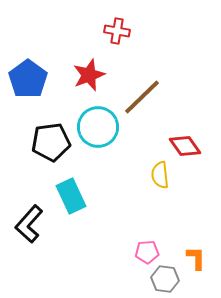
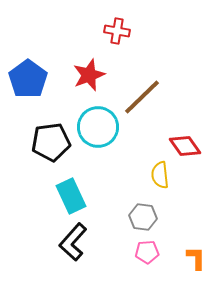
black L-shape: moved 44 px right, 18 px down
gray hexagon: moved 22 px left, 62 px up
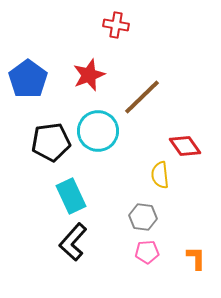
red cross: moved 1 px left, 6 px up
cyan circle: moved 4 px down
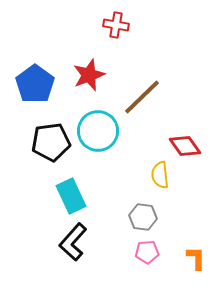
blue pentagon: moved 7 px right, 5 px down
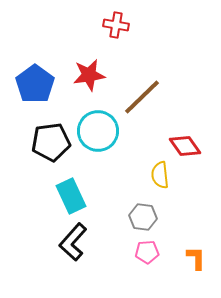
red star: rotated 12 degrees clockwise
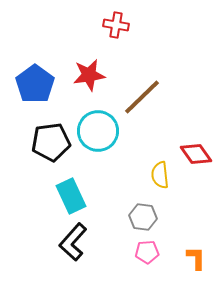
red diamond: moved 11 px right, 8 px down
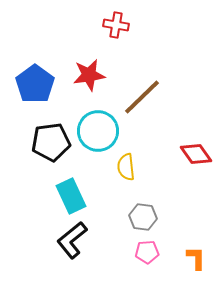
yellow semicircle: moved 34 px left, 8 px up
black L-shape: moved 1 px left, 2 px up; rotated 9 degrees clockwise
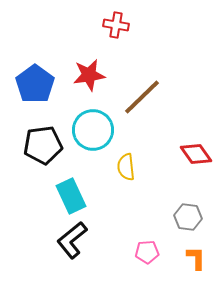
cyan circle: moved 5 px left, 1 px up
black pentagon: moved 8 px left, 3 px down
gray hexagon: moved 45 px right
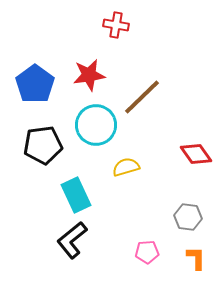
cyan circle: moved 3 px right, 5 px up
yellow semicircle: rotated 80 degrees clockwise
cyan rectangle: moved 5 px right, 1 px up
